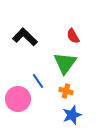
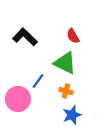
green triangle: rotated 40 degrees counterclockwise
blue line: rotated 70 degrees clockwise
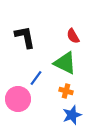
black L-shape: rotated 35 degrees clockwise
blue line: moved 2 px left, 3 px up
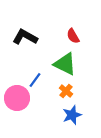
black L-shape: rotated 50 degrees counterclockwise
green triangle: moved 1 px down
blue line: moved 1 px left, 2 px down
orange cross: rotated 24 degrees clockwise
pink circle: moved 1 px left, 1 px up
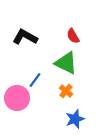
green triangle: moved 1 px right, 1 px up
blue star: moved 3 px right, 4 px down
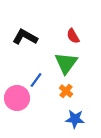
green triangle: rotated 40 degrees clockwise
blue line: moved 1 px right
blue star: rotated 24 degrees clockwise
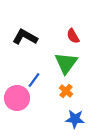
blue line: moved 2 px left
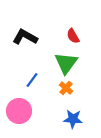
blue line: moved 2 px left
orange cross: moved 3 px up
pink circle: moved 2 px right, 13 px down
blue star: moved 2 px left
